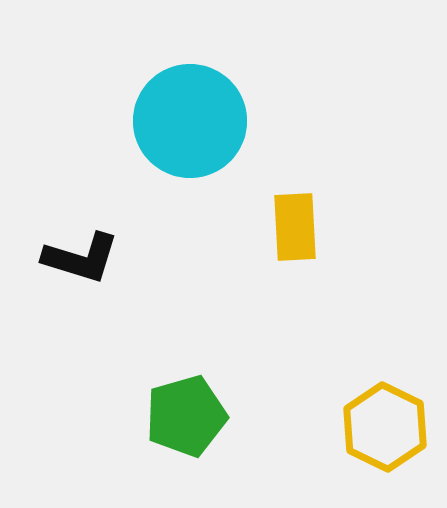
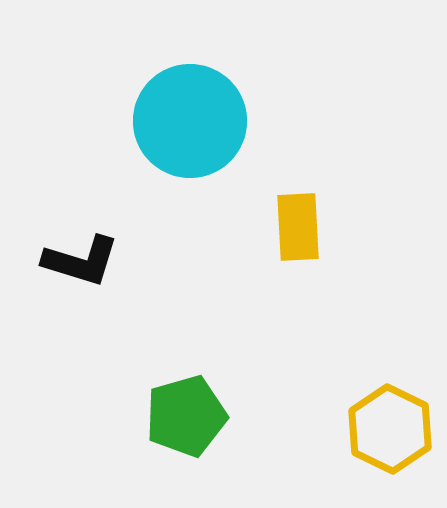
yellow rectangle: moved 3 px right
black L-shape: moved 3 px down
yellow hexagon: moved 5 px right, 2 px down
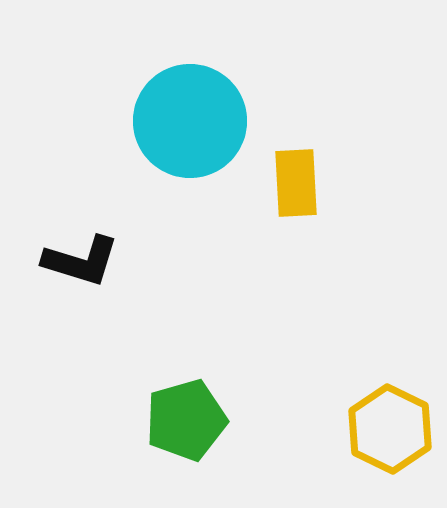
yellow rectangle: moved 2 px left, 44 px up
green pentagon: moved 4 px down
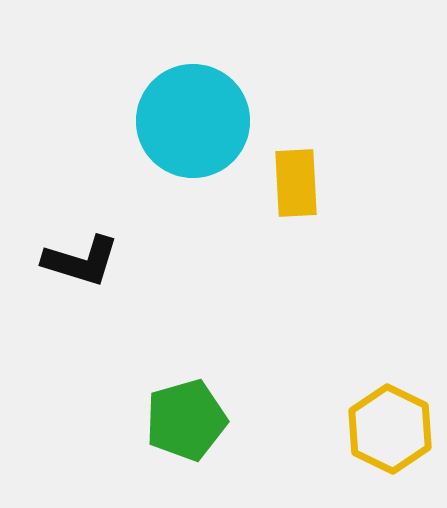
cyan circle: moved 3 px right
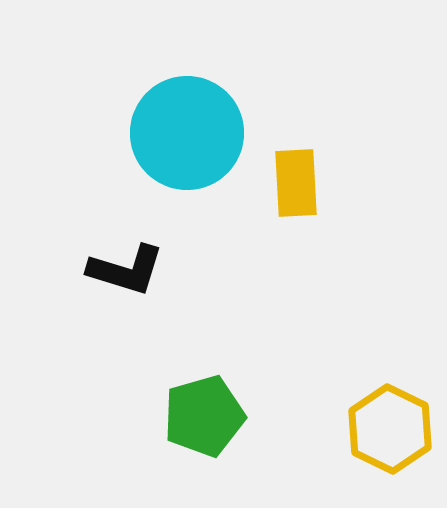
cyan circle: moved 6 px left, 12 px down
black L-shape: moved 45 px right, 9 px down
green pentagon: moved 18 px right, 4 px up
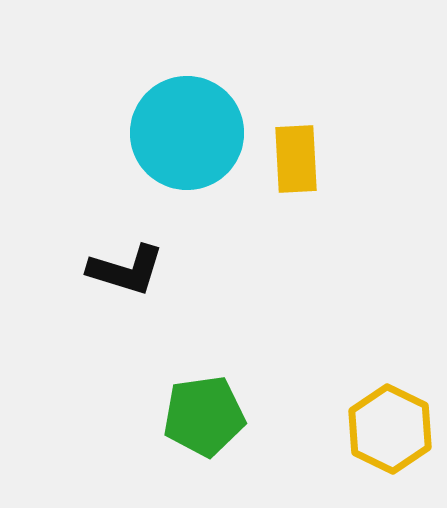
yellow rectangle: moved 24 px up
green pentagon: rotated 8 degrees clockwise
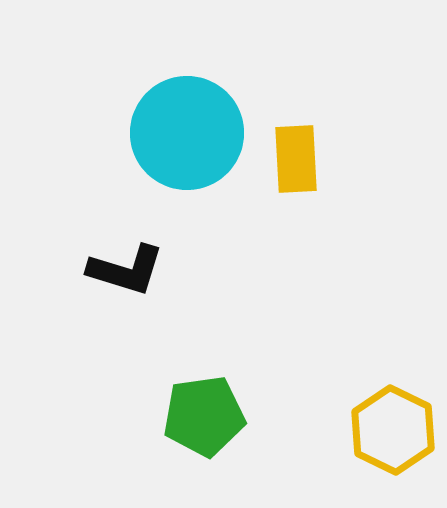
yellow hexagon: moved 3 px right, 1 px down
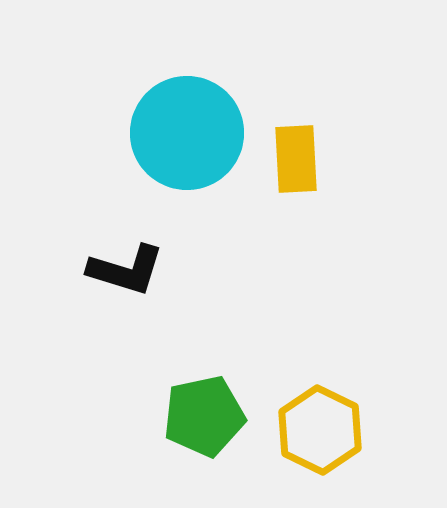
green pentagon: rotated 4 degrees counterclockwise
yellow hexagon: moved 73 px left
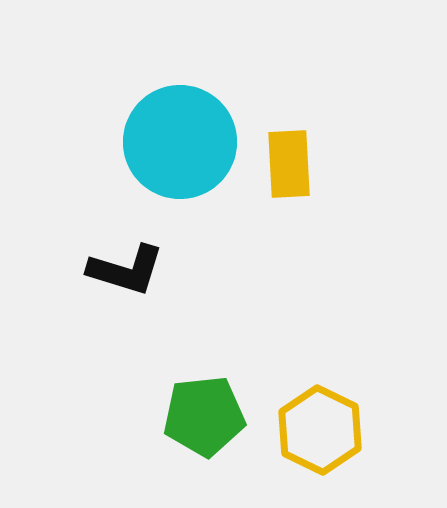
cyan circle: moved 7 px left, 9 px down
yellow rectangle: moved 7 px left, 5 px down
green pentagon: rotated 6 degrees clockwise
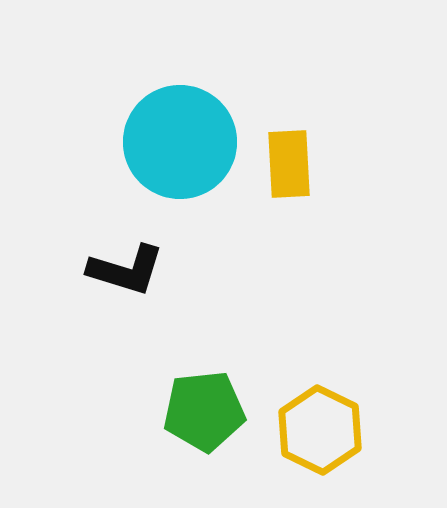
green pentagon: moved 5 px up
